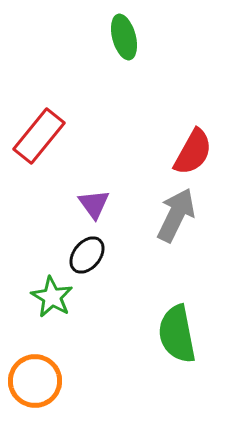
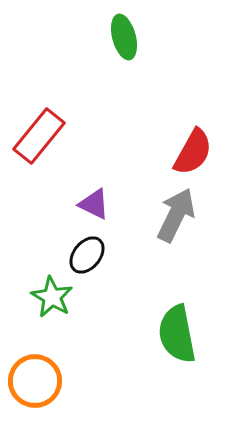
purple triangle: rotated 28 degrees counterclockwise
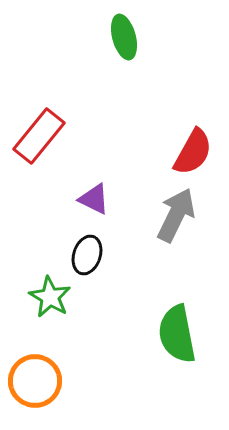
purple triangle: moved 5 px up
black ellipse: rotated 21 degrees counterclockwise
green star: moved 2 px left
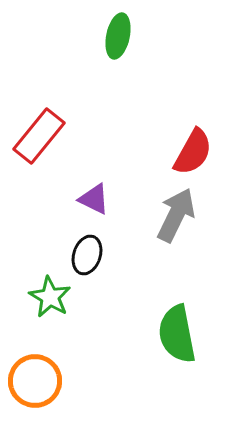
green ellipse: moved 6 px left, 1 px up; rotated 27 degrees clockwise
